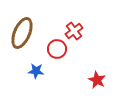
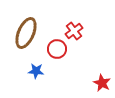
brown ellipse: moved 4 px right
red star: moved 5 px right, 3 px down
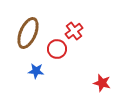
brown ellipse: moved 2 px right
red star: rotated 12 degrees counterclockwise
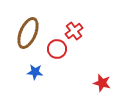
blue star: moved 1 px left, 1 px down
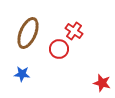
red cross: rotated 18 degrees counterclockwise
red circle: moved 2 px right
blue star: moved 13 px left, 2 px down
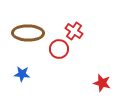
brown ellipse: rotated 68 degrees clockwise
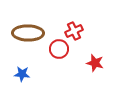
red cross: rotated 30 degrees clockwise
red star: moved 7 px left, 20 px up
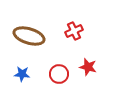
brown ellipse: moved 1 px right, 3 px down; rotated 16 degrees clockwise
red circle: moved 25 px down
red star: moved 7 px left, 4 px down
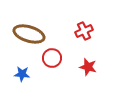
red cross: moved 10 px right
brown ellipse: moved 2 px up
red circle: moved 7 px left, 16 px up
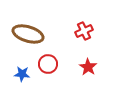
brown ellipse: moved 1 px left
red circle: moved 4 px left, 6 px down
red star: rotated 18 degrees clockwise
